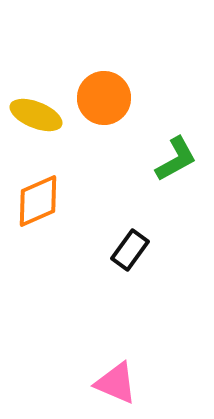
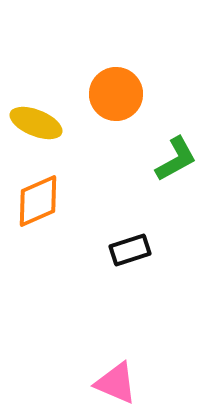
orange circle: moved 12 px right, 4 px up
yellow ellipse: moved 8 px down
black rectangle: rotated 36 degrees clockwise
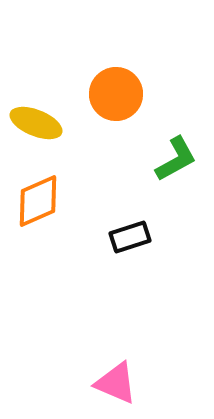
black rectangle: moved 13 px up
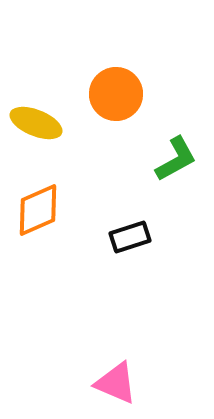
orange diamond: moved 9 px down
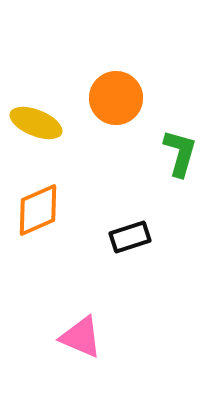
orange circle: moved 4 px down
green L-shape: moved 4 px right, 6 px up; rotated 45 degrees counterclockwise
pink triangle: moved 35 px left, 46 px up
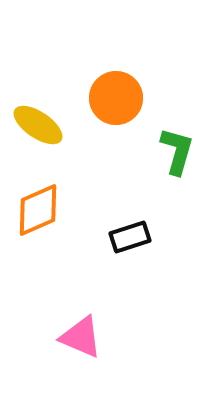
yellow ellipse: moved 2 px right, 2 px down; rotated 12 degrees clockwise
green L-shape: moved 3 px left, 2 px up
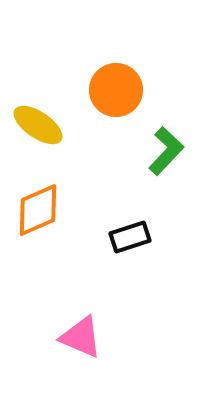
orange circle: moved 8 px up
green L-shape: moved 11 px left; rotated 27 degrees clockwise
